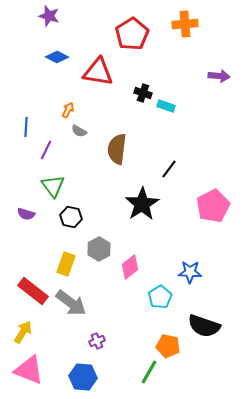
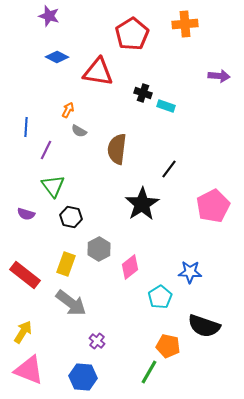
red rectangle: moved 8 px left, 16 px up
purple cross: rotated 28 degrees counterclockwise
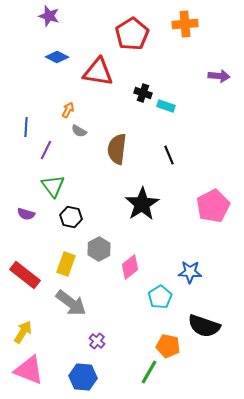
black line: moved 14 px up; rotated 60 degrees counterclockwise
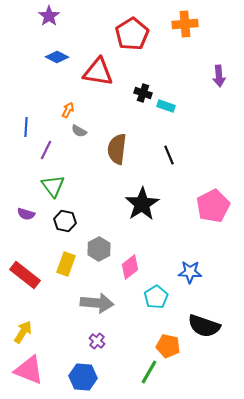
purple star: rotated 20 degrees clockwise
purple arrow: rotated 80 degrees clockwise
black hexagon: moved 6 px left, 4 px down
cyan pentagon: moved 4 px left
gray arrow: moved 26 px right; rotated 32 degrees counterclockwise
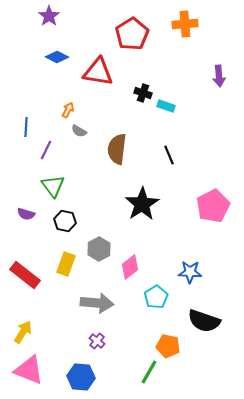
black semicircle: moved 5 px up
blue hexagon: moved 2 px left
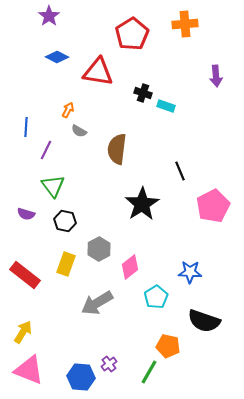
purple arrow: moved 3 px left
black line: moved 11 px right, 16 px down
gray arrow: rotated 144 degrees clockwise
purple cross: moved 12 px right, 23 px down; rotated 14 degrees clockwise
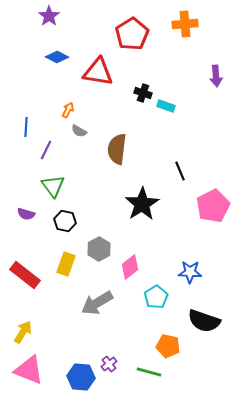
green line: rotated 75 degrees clockwise
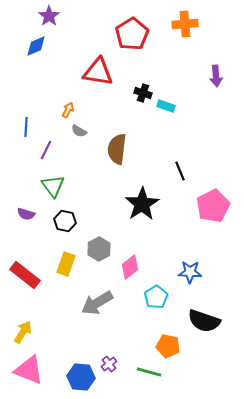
blue diamond: moved 21 px left, 11 px up; rotated 50 degrees counterclockwise
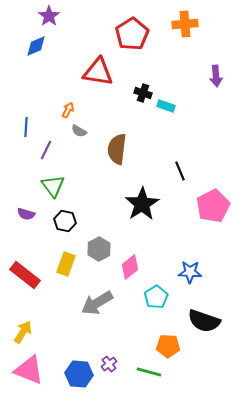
orange pentagon: rotated 10 degrees counterclockwise
blue hexagon: moved 2 px left, 3 px up
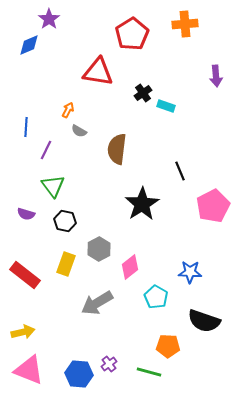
purple star: moved 3 px down
blue diamond: moved 7 px left, 1 px up
black cross: rotated 36 degrees clockwise
cyan pentagon: rotated 10 degrees counterclockwise
yellow arrow: rotated 45 degrees clockwise
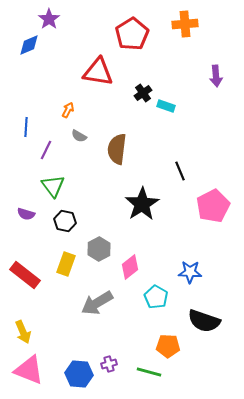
gray semicircle: moved 5 px down
yellow arrow: rotated 80 degrees clockwise
purple cross: rotated 21 degrees clockwise
